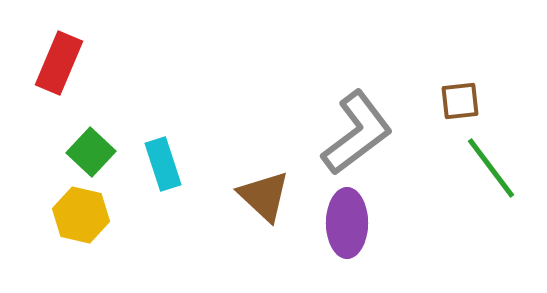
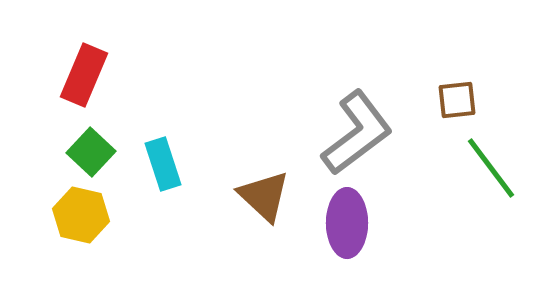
red rectangle: moved 25 px right, 12 px down
brown square: moved 3 px left, 1 px up
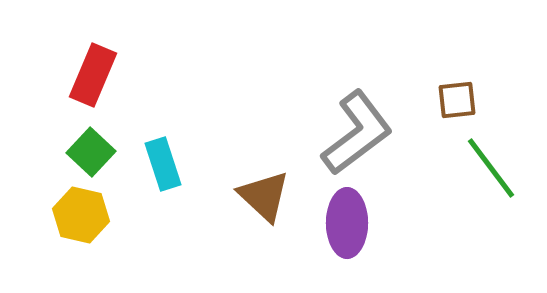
red rectangle: moved 9 px right
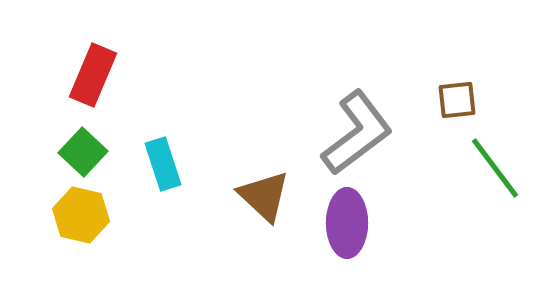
green square: moved 8 px left
green line: moved 4 px right
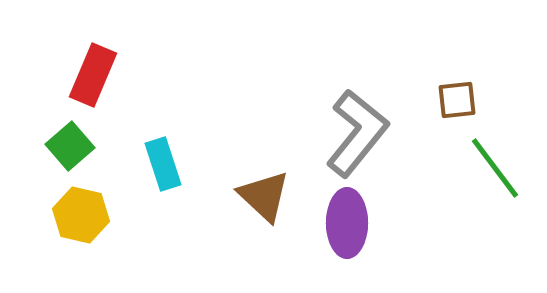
gray L-shape: rotated 14 degrees counterclockwise
green square: moved 13 px left, 6 px up; rotated 6 degrees clockwise
